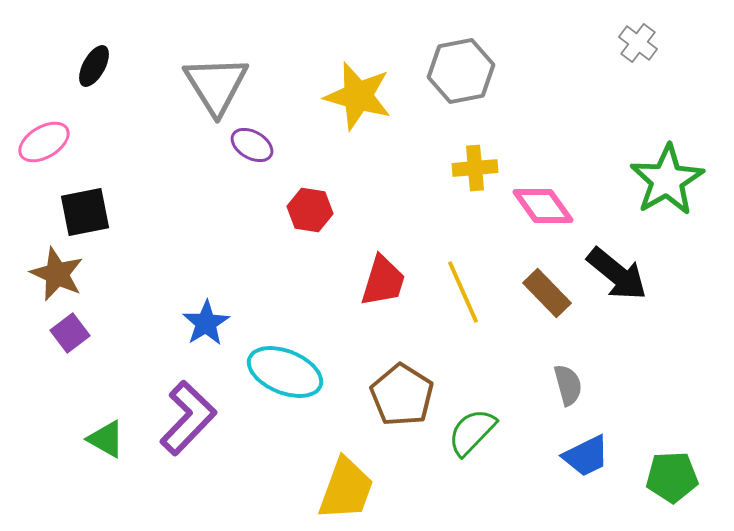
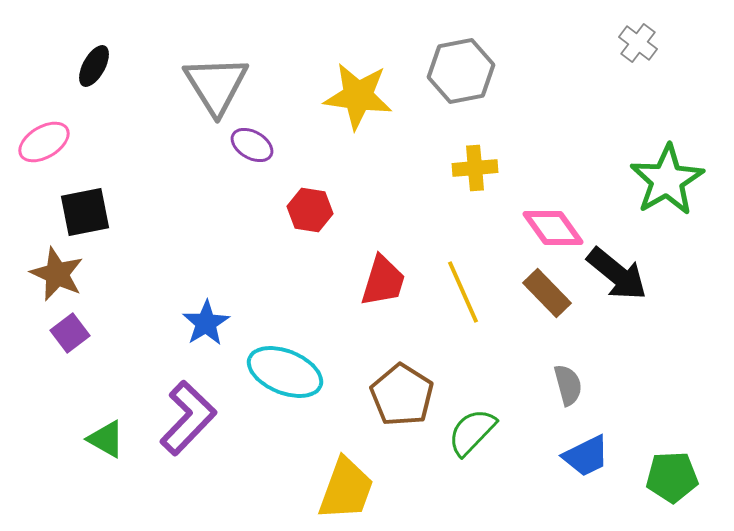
yellow star: rotated 8 degrees counterclockwise
pink diamond: moved 10 px right, 22 px down
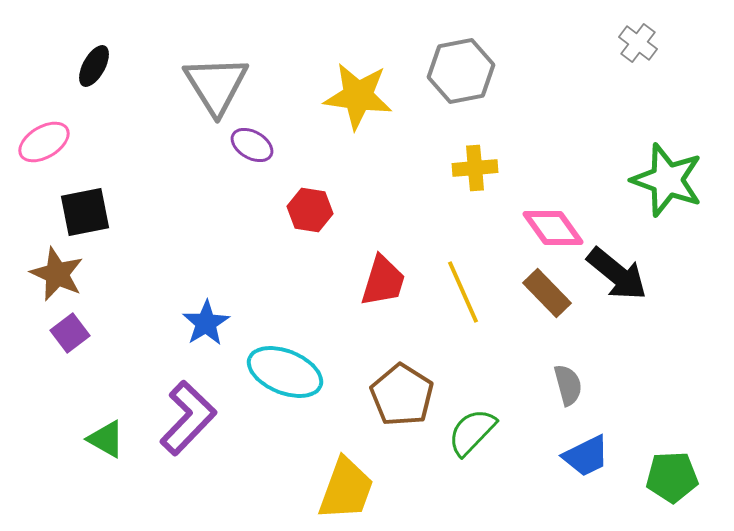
green star: rotated 22 degrees counterclockwise
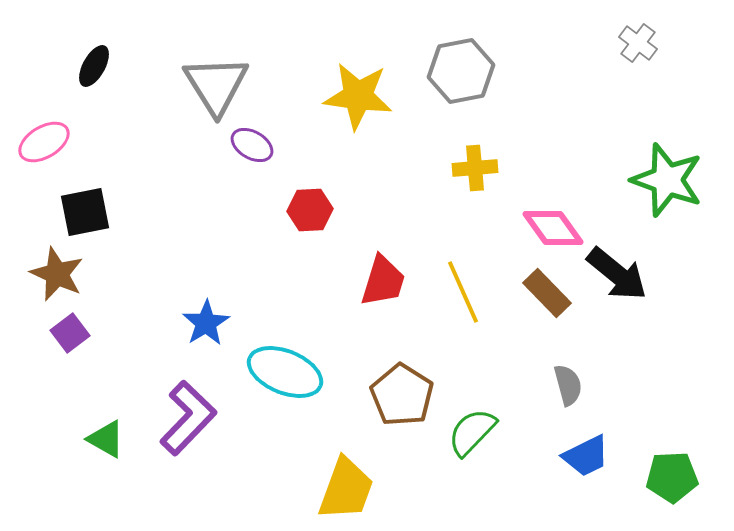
red hexagon: rotated 12 degrees counterclockwise
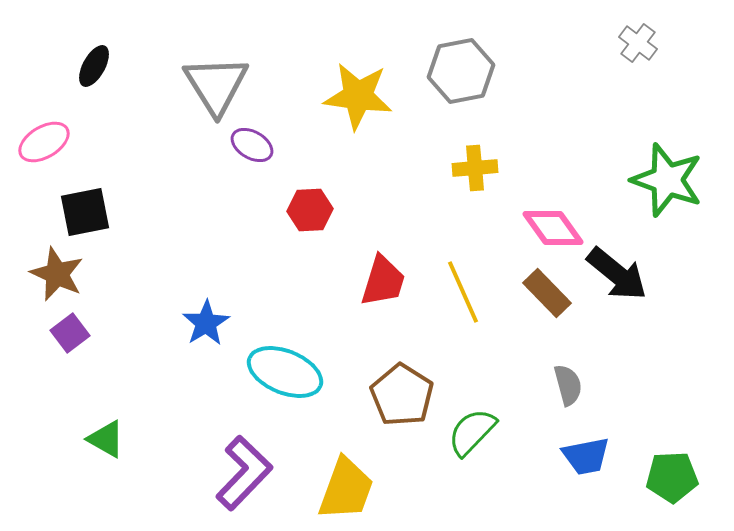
purple L-shape: moved 56 px right, 55 px down
blue trapezoid: rotated 15 degrees clockwise
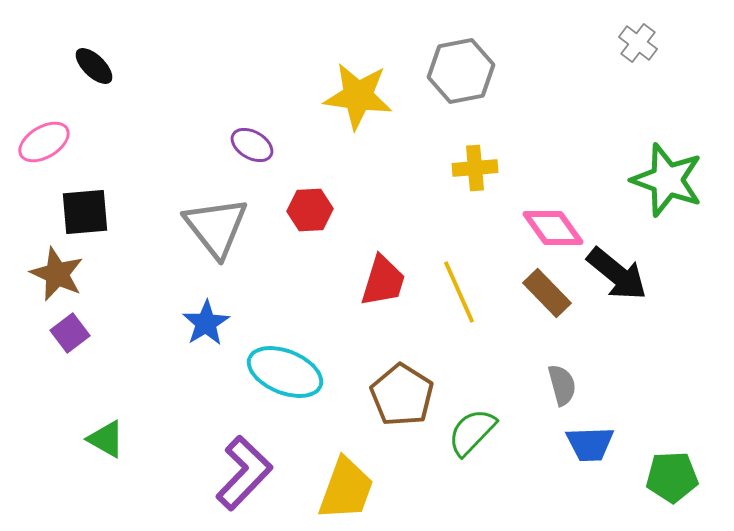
black ellipse: rotated 75 degrees counterclockwise
gray triangle: moved 142 px down; rotated 6 degrees counterclockwise
black square: rotated 6 degrees clockwise
yellow line: moved 4 px left
gray semicircle: moved 6 px left
blue trapezoid: moved 4 px right, 12 px up; rotated 9 degrees clockwise
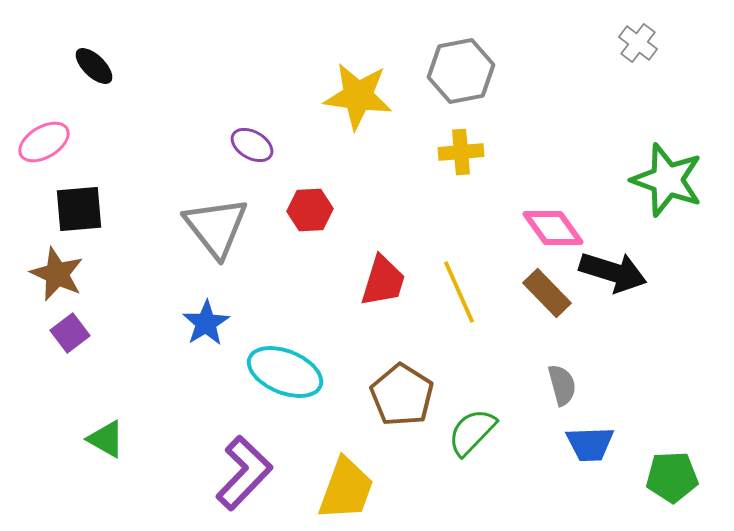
yellow cross: moved 14 px left, 16 px up
black square: moved 6 px left, 3 px up
black arrow: moved 4 px left, 2 px up; rotated 22 degrees counterclockwise
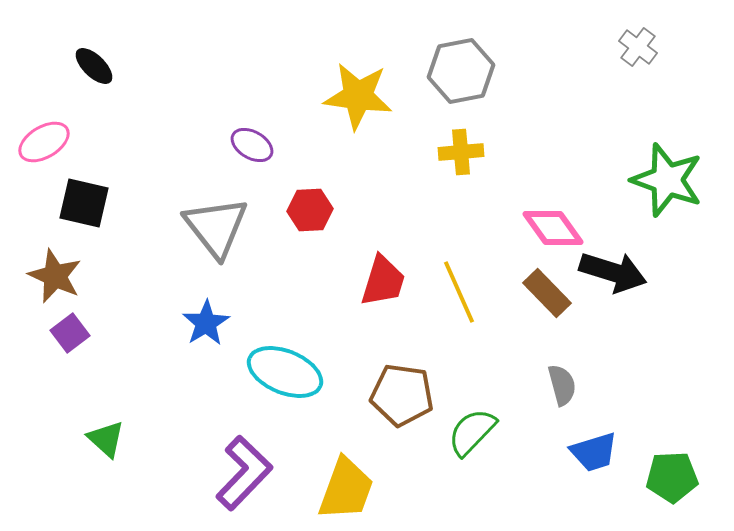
gray cross: moved 4 px down
black square: moved 5 px right, 6 px up; rotated 18 degrees clockwise
brown star: moved 2 px left, 2 px down
brown pentagon: rotated 24 degrees counterclockwise
green triangle: rotated 12 degrees clockwise
blue trapezoid: moved 4 px right, 8 px down; rotated 15 degrees counterclockwise
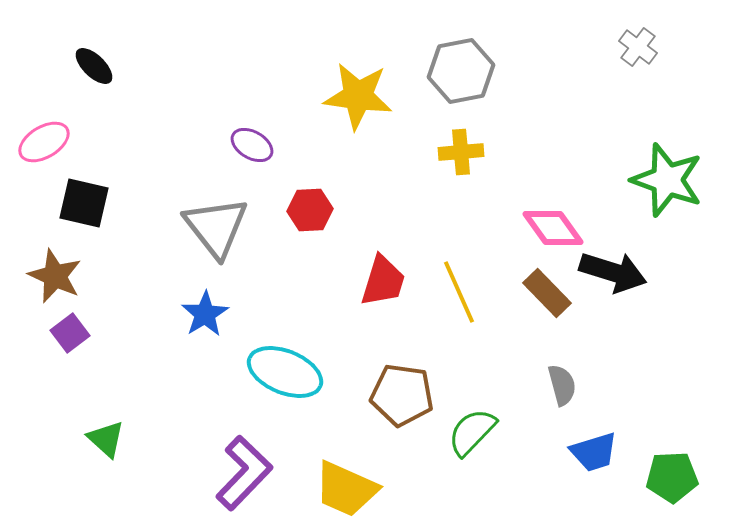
blue star: moved 1 px left, 9 px up
yellow trapezoid: rotated 94 degrees clockwise
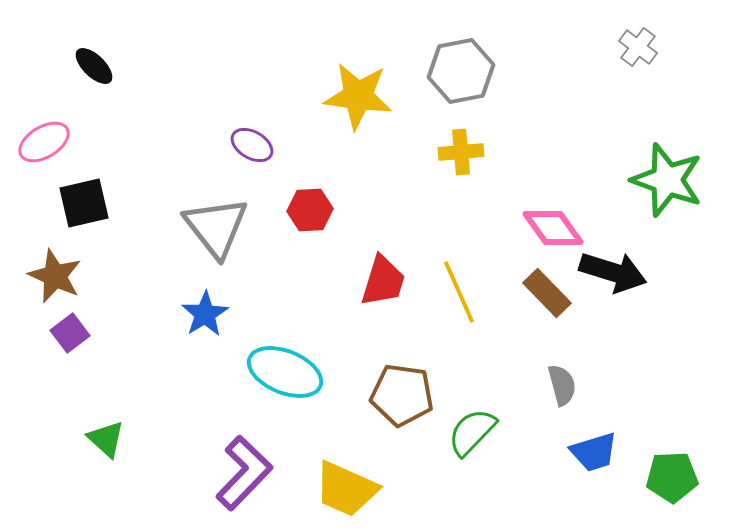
black square: rotated 26 degrees counterclockwise
